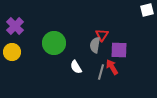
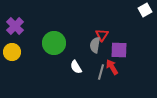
white square: moved 2 px left; rotated 16 degrees counterclockwise
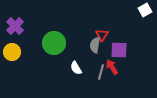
white semicircle: moved 1 px down
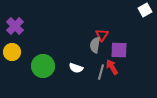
green circle: moved 11 px left, 23 px down
white semicircle: rotated 40 degrees counterclockwise
